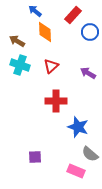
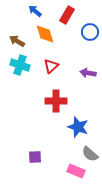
red rectangle: moved 6 px left; rotated 12 degrees counterclockwise
orange diamond: moved 2 px down; rotated 15 degrees counterclockwise
purple arrow: rotated 21 degrees counterclockwise
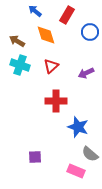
orange diamond: moved 1 px right, 1 px down
purple arrow: moved 2 px left; rotated 35 degrees counterclockwise
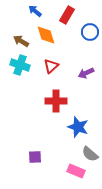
brown arrow: moved 4 px right
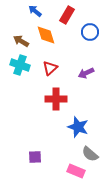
red triangle: moved 1 px left, 2 px down
red cross: moved 2 px up
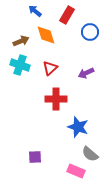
brown arrow: rotated 126 degrees clockwise
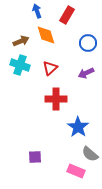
blue arrow: moved 2 px right; rotated 32 degrees clockwise
blue circle: moved 2 px left, 11 px down
blue star: rotated 15 degrees clockwise
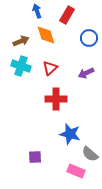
blue circle: moved 1 px right, 5 px up
cyan cross: moved 1 px right, 1 px down
blue star: moved 8 px left, 7 px down; rotated 20 degrees counterclockwise
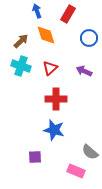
red rectangle: moved 1 px right, 1 px up
brown arrow: rotated 21 degrees counterclockwise
purple arrow: moved 2 px left, 2 px up; rotated 49 degrees clockwise
blue star: moved 16 px left, 4 px up
gray semicircle: moved 2 px up
